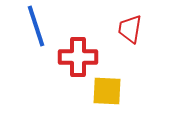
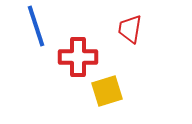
yellow square: rotated 20 degrees counterclockwise
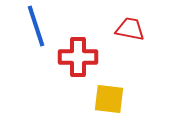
red trapezoid: rotated 92 degrees clockwise
yellow square: moved 2 px right, 8 px down; rotated 24 degrees clockwise
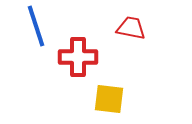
red trapezoid: moved 1 px right, 1 px up
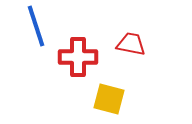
red trapezoid: moved 16 px down
yellow square: rotated 8 degrees clockwise
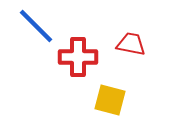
blue line: rotated 27 degrees counterclockwise
yellow square: moved 1 px right, 1 px down
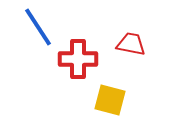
blue line: moved 2 px right, 1 px down; rotated 12 degrees clockwise
red cross: moved 2 px down
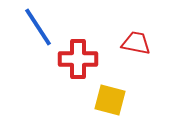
red trapezoid: moved 5 px right, 1 px up
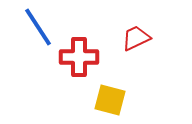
red trapezoid: moved 5 px up; rotated 36 degrees counterclockwise
red cross: moved 1 px right, 2 px up
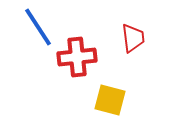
red trapezoid: moved 3 px left; rotated 108 degrees clockwise
red cross: moved 2 px left; rotated 6 degrees counterclockwise
